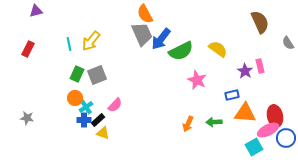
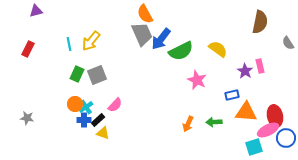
brown semicircle: rotated 35 degrees clockwise
orange circle: moved 6 px down
orange triangle: moved 1 px right, 1 px up
cyan square: rotated 12 degrees clockwise
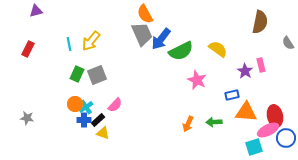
pink rectangle: moved 1 px right, 1 px up
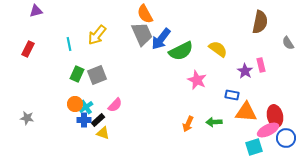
yellow arrow: moved 6 px right, 6 px up
blue rectangle: rotated 24 degrees clockwise
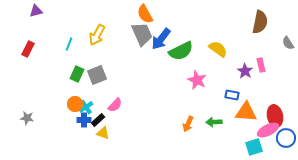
yellow arrow: rotated 10 degrees counterclockwise
cyan line: rotated 32 degrees clockwise
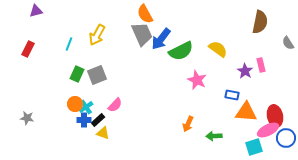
green arrow: moved 14 px down
